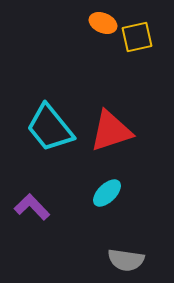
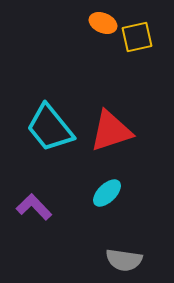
purple L-shape: moved 2 px right
gray semicircle: moved 2 px left
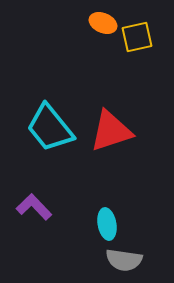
cyan ellipse: moved 31 px down; rotated 56 degrees counterclockwise
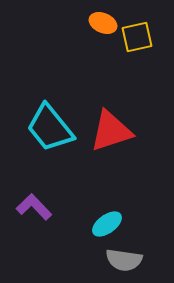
cyan ellipse: rotated 64 degrees clockwise
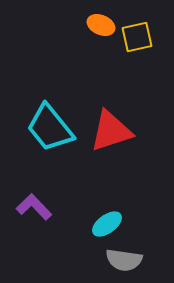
orange ellipse: moved 2 px left, 2 px down
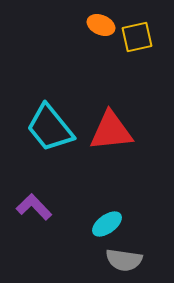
red triangle: rotated 12 degrees clockwise
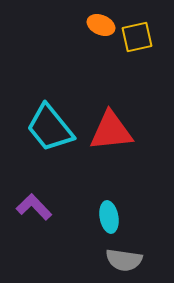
cyan ellipse: moved 2 px right, 7 px up; rotated 64 degrees counterclockwise
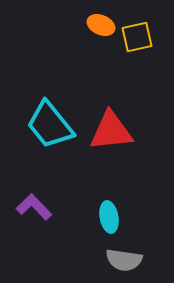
cyan trapezoid: moved 3 px up
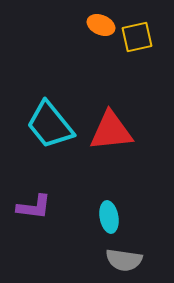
purple L-shape: rotated 141 degrees clockwise
